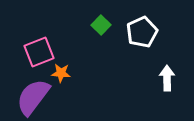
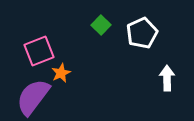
white pentagon: moved 1 px down
pink square: moved 1 px up
orange star: rotated 30 degrees counterclockwise
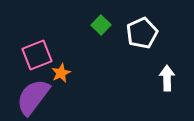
pink square: moved 2 px left, 4 px down
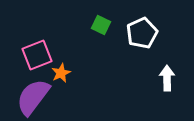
green square: rotated 18 degrees counterclockwise
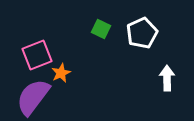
green square: moved 4 px down
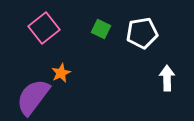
white pentagon: rotated 16 degrees clockwise
pink square: moved 7 px right, 27 px up; rotated 16 degrees counterclockwise
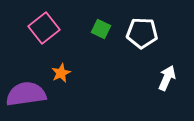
white pentagon: rotated 12 degrees clockwise
white arrow: rotated 25 degrees clockwise
purple semicircle: moved 7 px left, 3 px up; rotated 45 degrees clockwise
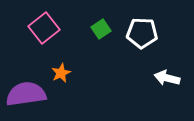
green square: rotated 30 degrees clockwise
white arrow: rotated 100 degrees counterclockwise
